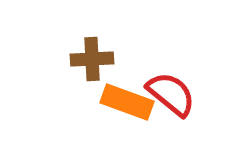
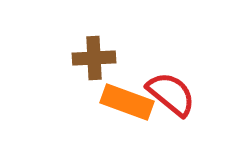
brown cross: moved 2 px right, 1 px up
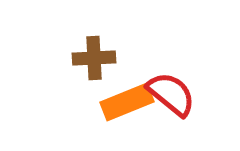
orange rectangle: rotated 42 degrees counterclockwise
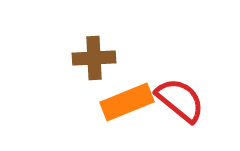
red semicircle: moved 9 px right, 6 px down
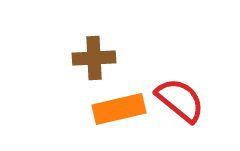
orange rectangle: moved 8 px left, 7 px down; rotated 9 degrees clockwise
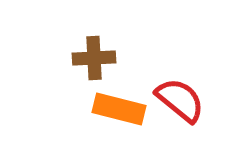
orange rectangle: rotated 27 degrees clockwise
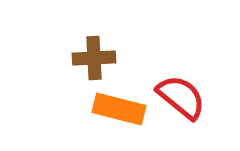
red semicircle: moved 1 px right, 3 px up
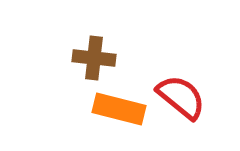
brown cross: rotated 9 degrees clockwise
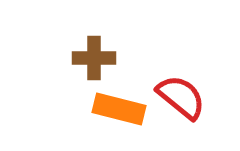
brown cross: rotated 6 degrees counterclockwise
